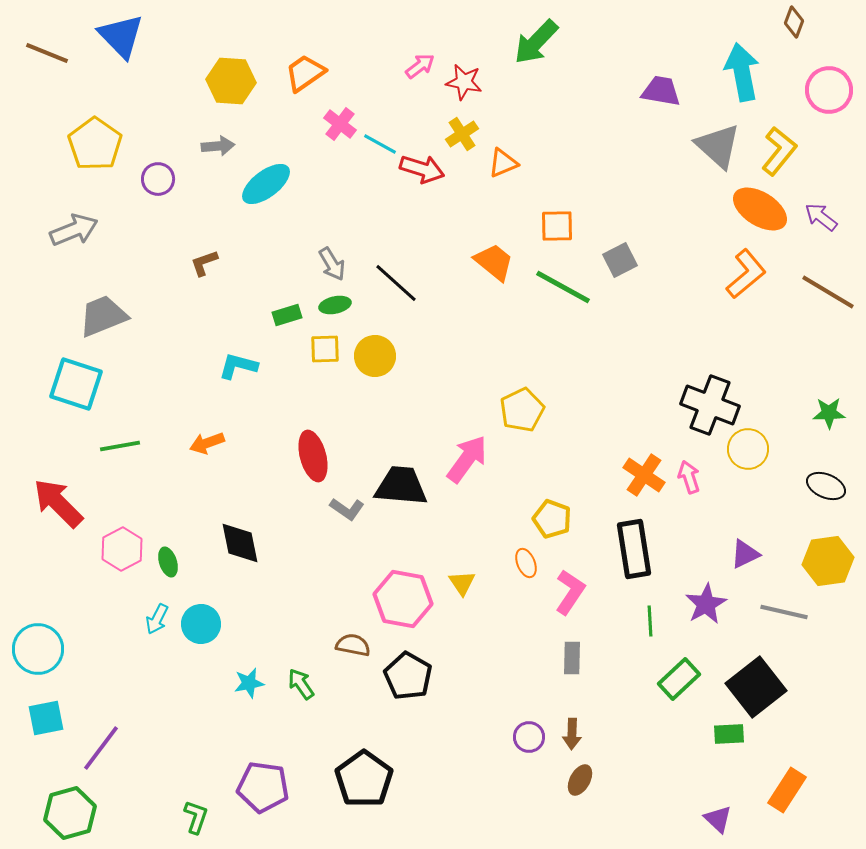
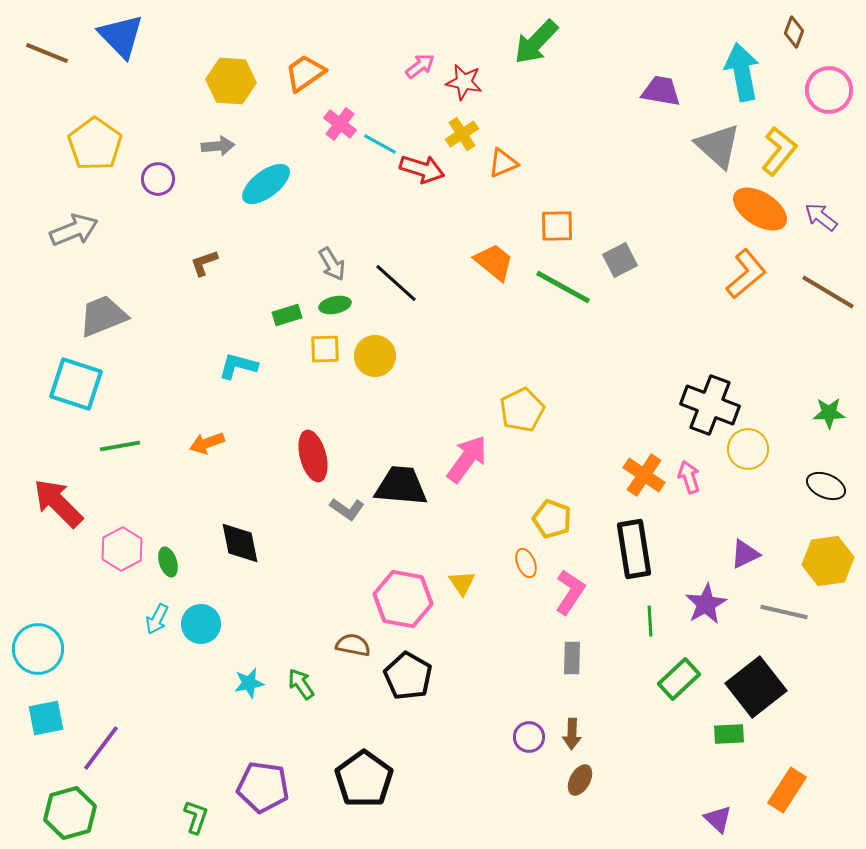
brown diamond at (794, 22): moved 10 px down
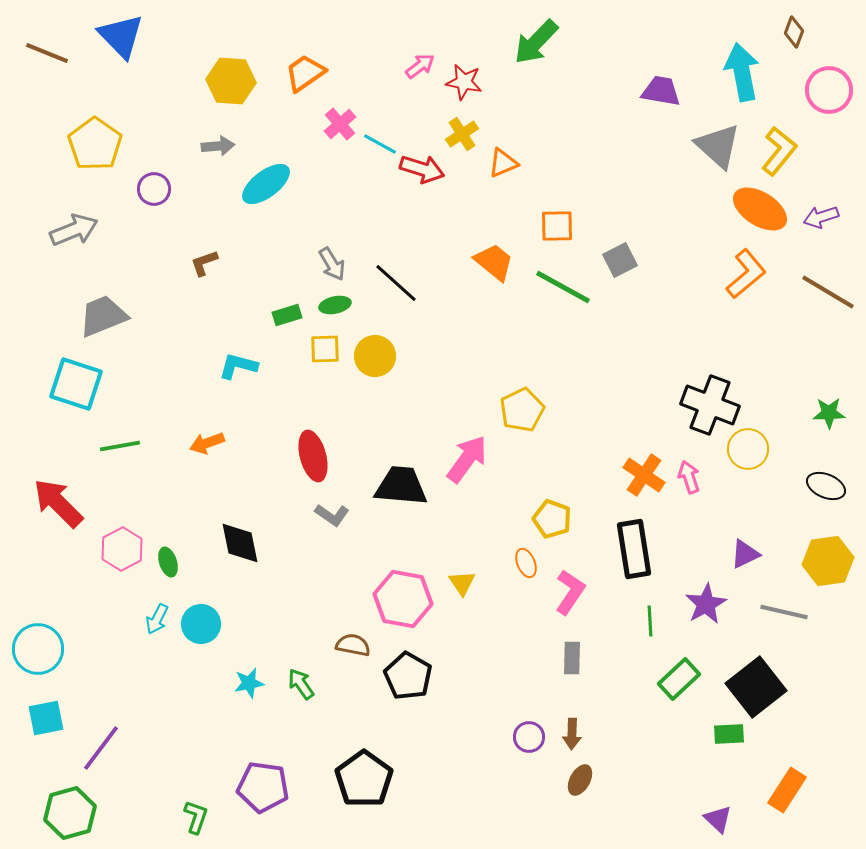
pink cross at (340, 124): rotated 12 degrees clockwise
purple circle at (158, 179): moved 4 px left, 10 px down
purple arrow at (821, 217): rotated 56 degrees counterclockwise
gray L-shape at (347, 509): moved 15 px left, 6 px down
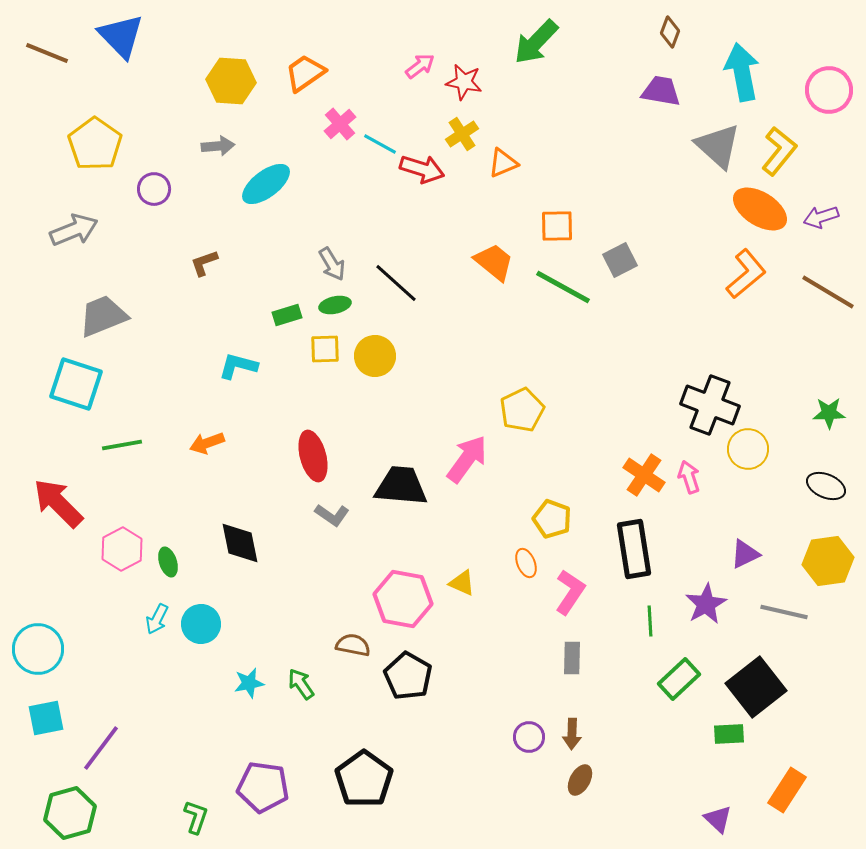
brown diamond at (794, 32): moved 124 px left
green line at (120, 446): moved 2 px right, 1 px up
yellow triangle at (462, 583): rotated 32 degrees counterclockwise
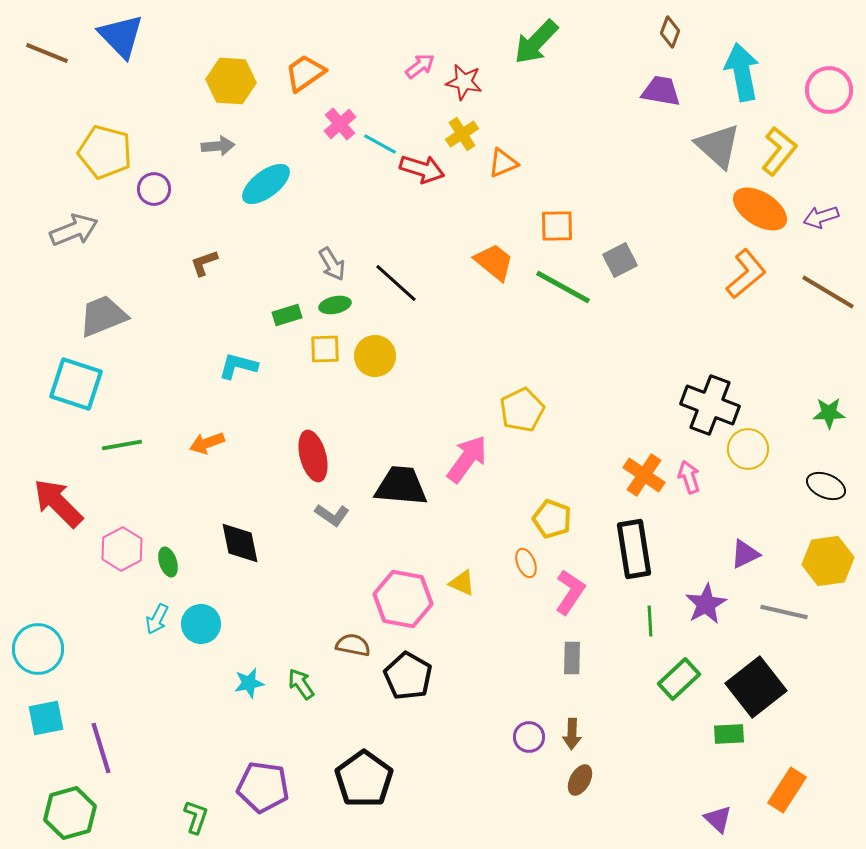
yellow pentagon at (95, 144): moved 10 px right, 8 px down; rotated 20 degrees counterclockwise
purple line at (101, 748): rotated 54 degrees counterclockwise
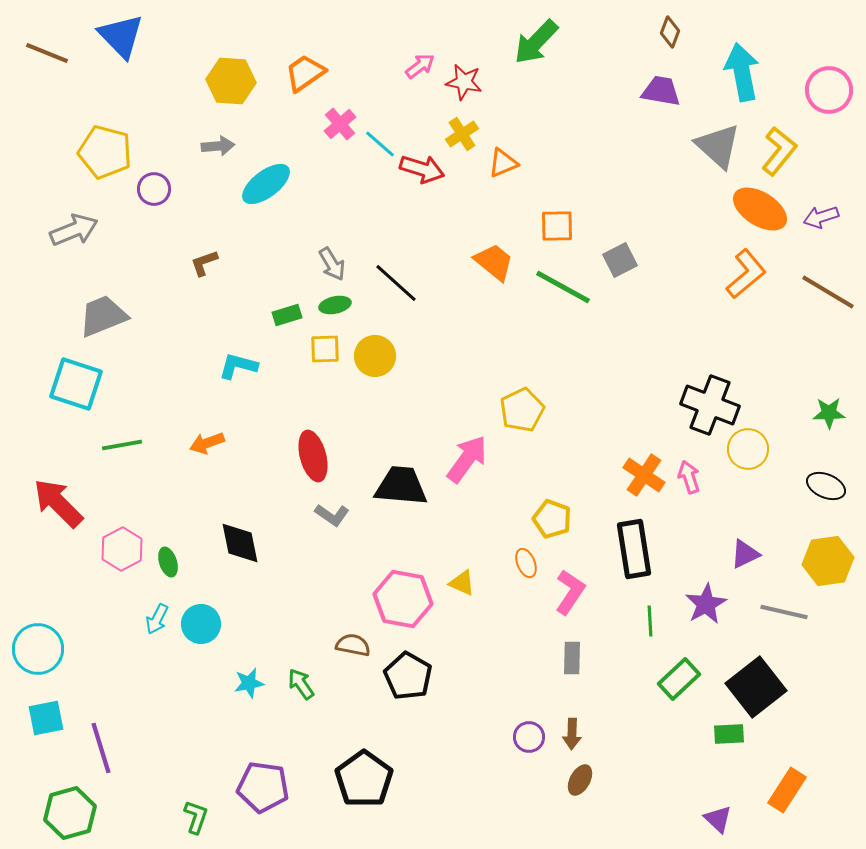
cyan line at (380, 144): rotated 12 degrees clockwise
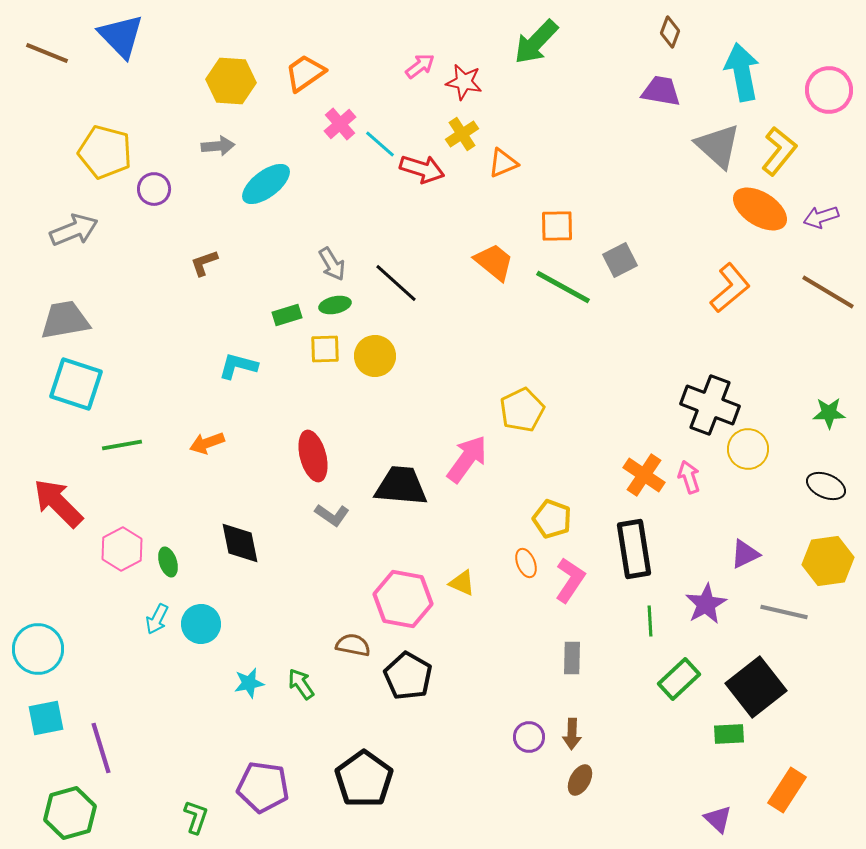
orange L-shape at (746, 274): moved 16 px left, 14 px down
gray trapezoid at (103, 316): moved 38 px left, 4 px down; rotated 12 degrees clockwise
pink L-shape at (570, 592): moved 12 px up
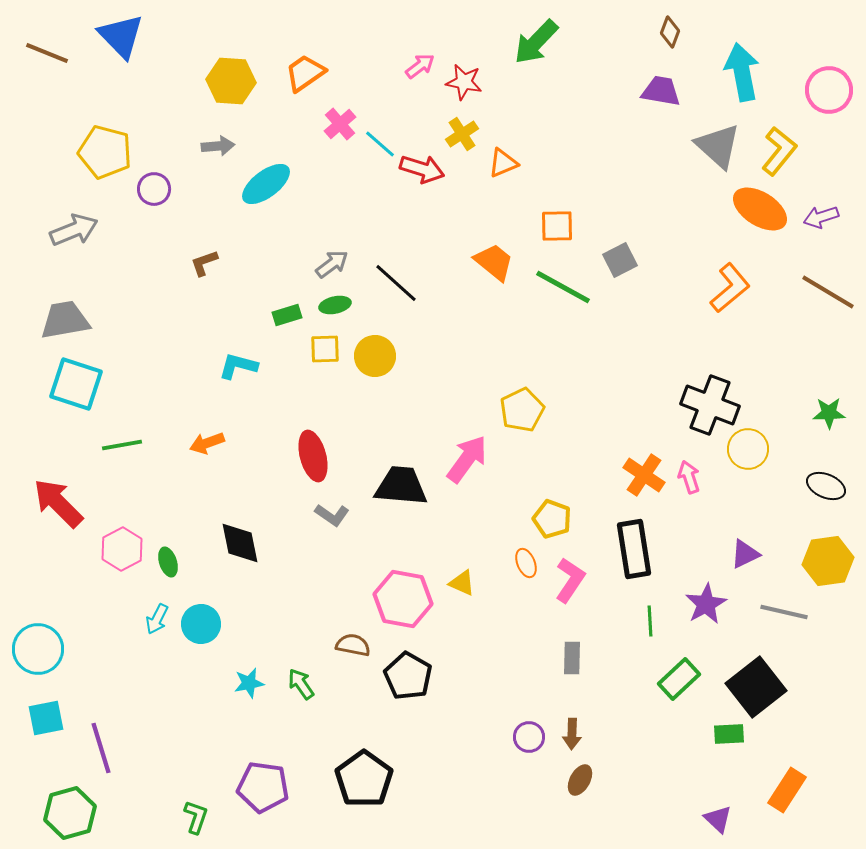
gray arrow at (332, 264): rotated 96 degrees counterclockwise
